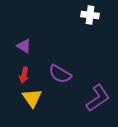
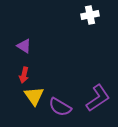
white cross: rotated 18 degrees counterclockwise
purple semicircle: moved 33 px down
yellow triangle: moved 2 px right, 2 px up
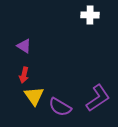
white cross: rotated 12 degrees clockwise
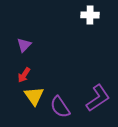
purple triangle: moved 1 px up; rotated 42 degrees clockwise
red arrow: rotated 21 degrees clockwise
purple semicircle: rotated 25 degrees clockwise
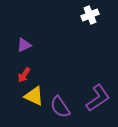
white cross: rotated 24 degrees counterclockwise
purple triangle: rotated 21 degrees clockwise
yellow triangle: rotated 30 degrees counterclockwise
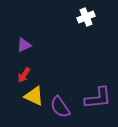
white cross: moved 4 px left, 2 px down
purple L-shape: rotated 28 degrees clockwise
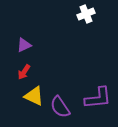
white cross: moved 3 px up
red arrow: moved 3 px up
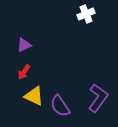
purple L-shape: rotated 48 degrees counterclockwise
purple semicircle: moved 1 px up
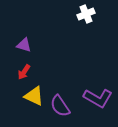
purple triangle: rotated 42 degrees clockwise
purple L-shape: rotated 84 degrees clockwise
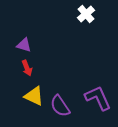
white cross: rotated 18 degrees counterclockwise
red arrow: moved 3 px right, 4 px up; rotated 56 degrees counterclockwise
purple L-shape: rotated 144 degrees counterclockwise
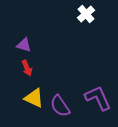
yellow triangle: moved 2 px down
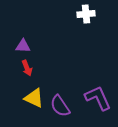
white cross: rotated 36 degrees clockwise
purple triangle: moved 1 px left, 1 px down; rotated 14 degrees counterclockwise
